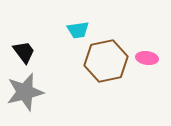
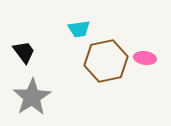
cyan trapezoid: moved 1 px right, 1 px up
pink ellipse: moved 2 px left
gray star: moved 7 px right, 5 px down; rotated 18 degrees counterclockwise
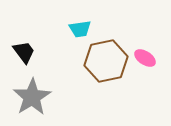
cyan trapezoid: moved 1 px right
pink ellipse: rotated 25 degrees clockwise
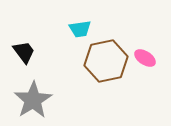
gray star: moved 1 px right, 3 px down
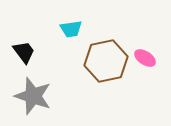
cyan trapezoid: moved 9 px left
gray star: moved 4 px up; rotated 21 degrees counterclockwise
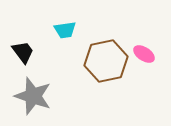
cyan trapezoid: moved 6 px left, 1 px down
black trapezoid: moved 1 px left
pink ellipse: moved 1 px left, 4 px up
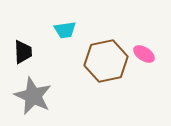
black trapezoid: rotated 35 degrees clockwise
gray star: rotated 6 degrees clockwise
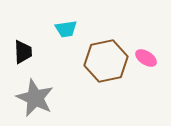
cyan trapezoid: moved 1 px right, 1 px up
pink ellipse: moved 2 px right, 4 px down
gray star: moved 2 px right, 2 px down
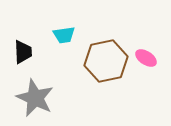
cyan trapezoid: moved 2 px left, 6 px down
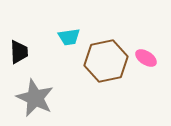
cyan trapezoid: moved 5 px right, 2 px down
black trapezoid: moved 4 px left
